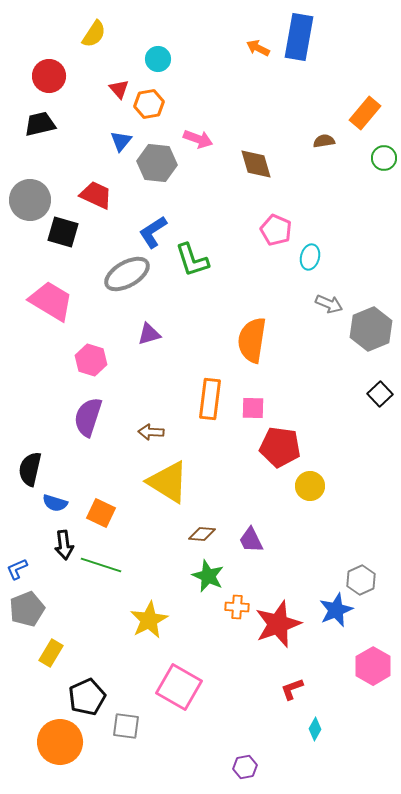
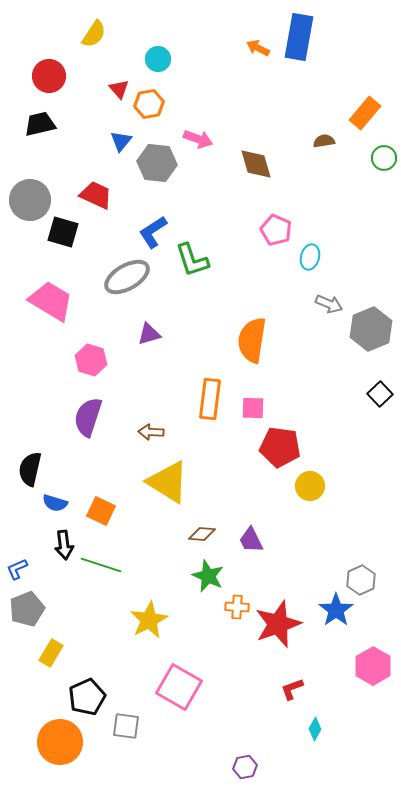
gray ellipse at (127, 274): moved 3 px down
orange square at (101, 513): moved 2 px up
blue star at (336, 610): rotated 12 degrees counterclockwise
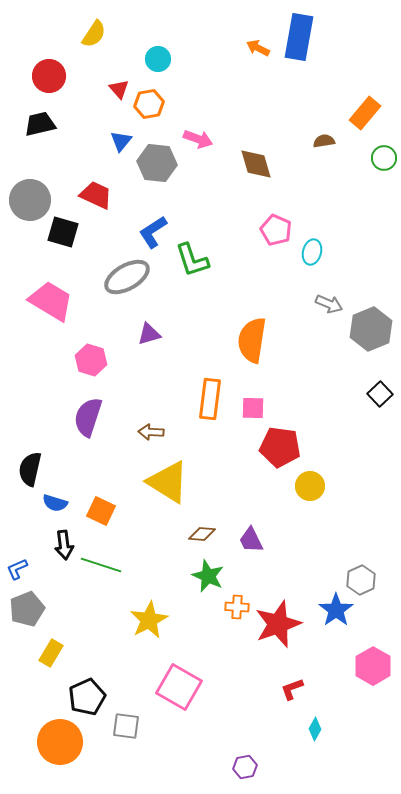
cyan ellipse at (310, 257): moved 2 px right, 5 px up
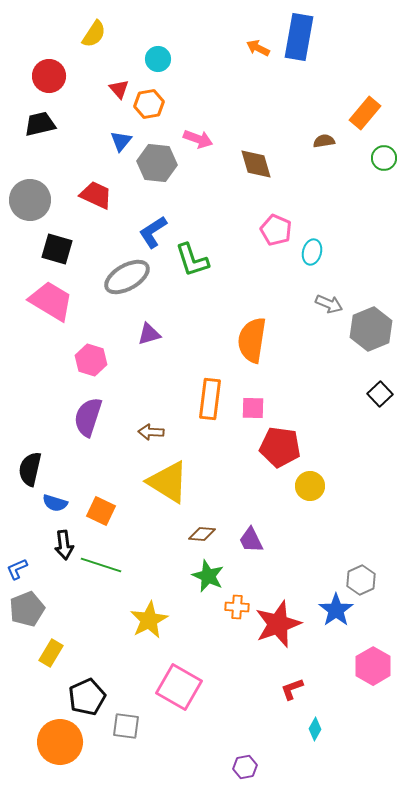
black square at (63, 232): moved 6 px left, 17 px down
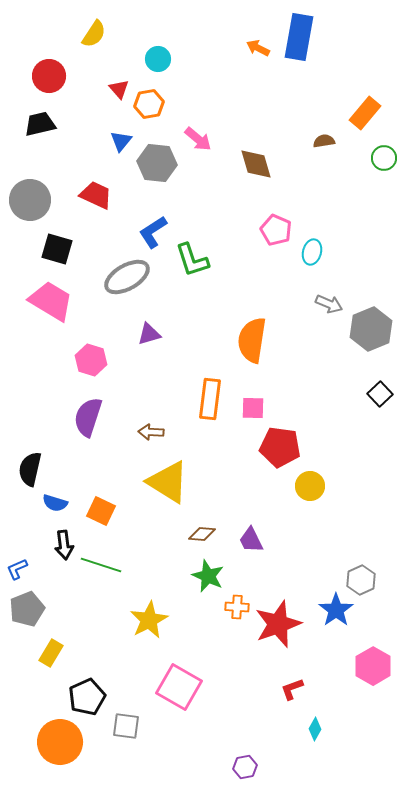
pink arrow at (198, 139): rotated 20 degrees clockwise
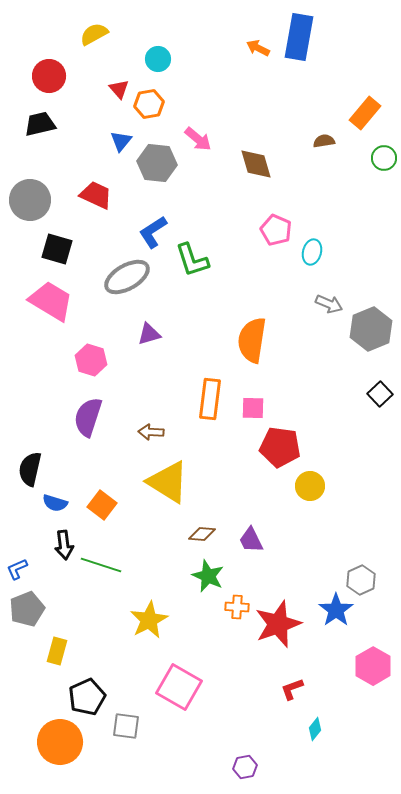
yellow semicircle at (94, 34): rotated 152 degrees counterclockwise
orange square at (101, 511): moved 1 px right, 6 px up; rotated 12 degrees clockwise
yellow rectangle at (51, 653): moved 6 px right, 2 px up; rotated 16 degrees counterclockwise
cyan diamond at (315, 729): rotated 10 degrees clockwise
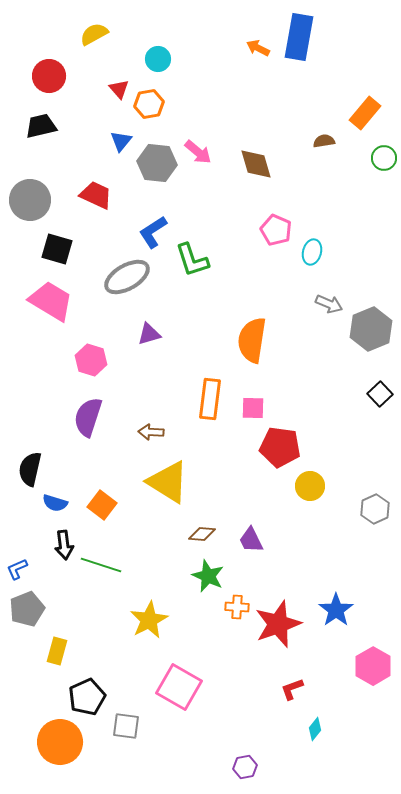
black trapezoid at (40, 124): moved 1 px right, 2 px down
pink arrow at (198, 139): moved 13 px down
gray hexagon at (361, 580): moved 14 px right, 71 px up
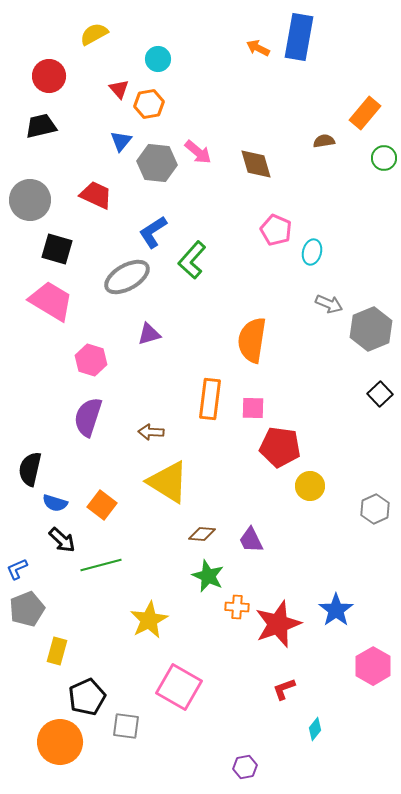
green L-shape at (192, 260): rotated 60 degrees clockwise
black arrow at (64, 545): moved 2 px left, 5 px up; rotated 40 degrees counterclockwise
green line at (101, 565): rotated 33 degrees counterclockwise
red L-shape at (292, 689): moved 8 px left
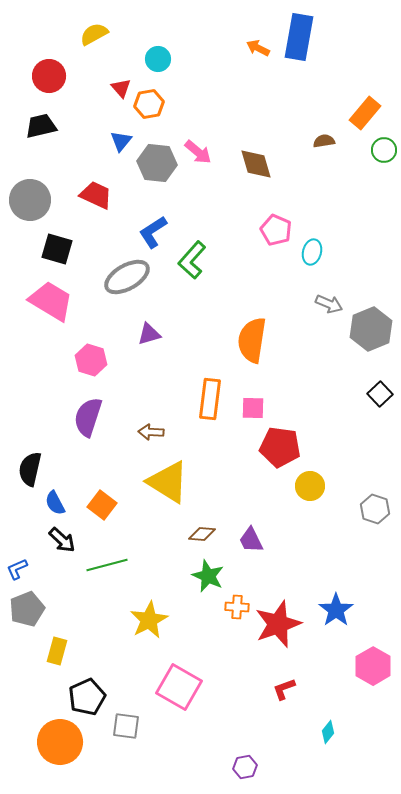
red triangle at (119, 89): moved 2 px right, 1 px up
green circle at (384, 158): moved 8 px up
blue semicircle at (55, 503): rotated 45 degrees clockwise
gray hexagon at (375, 509): rotated 16 degrees counterclockwise
green line at (101, 565): moved 6 px right
cyan diamond at (315, 729): moved 13 px right, 3 px down
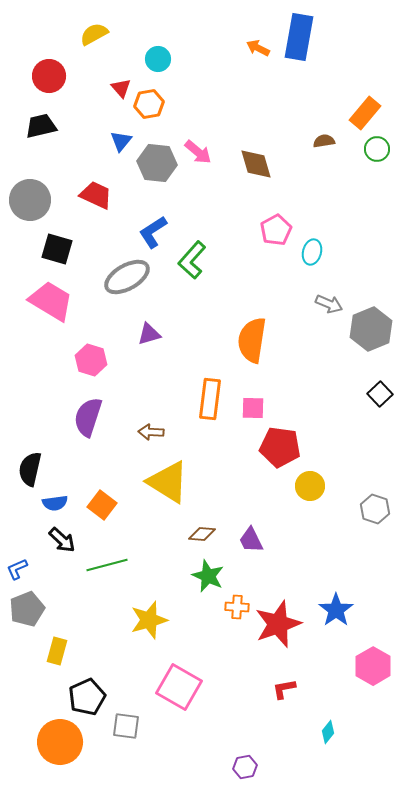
green circle at (384, 150): moved 7 px left, 1 px up
pink pentagon at (276, 230): rotated 20 degrees clockwise
blue semicircle at (55, 503): rotated 70 degrees counterclockwise
yellow star at (149, 620): rotated 12 degrees clockwise
red L-shape at (284, 689): rotated 10 degrees clockwise
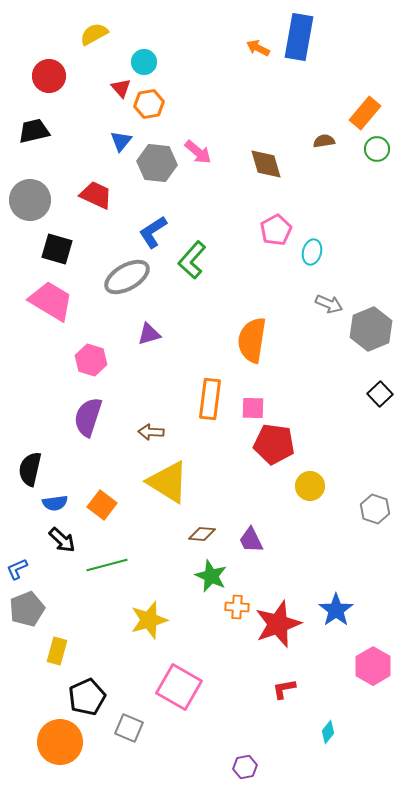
cyan circle at (158, 59): moved 14 px left, 3 px down
black trapezoid at (41, 126): moved 7 px left, 5 px down
brown diamond at (256, 164): moved 10 px right
red pentagon at (280, 447): moved 6 px left, 3 px up
green star at (208, 576): moved 3 px right
gray square at (126, 726): moved 3 px right, 2 px down; rotated 16 degrees clockwise
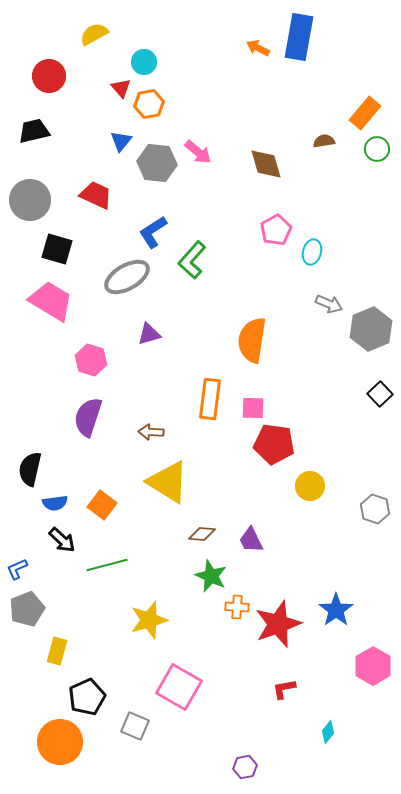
gray square at (129, 728): moved 6 px right, 2 px up
